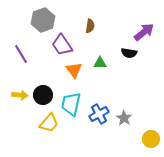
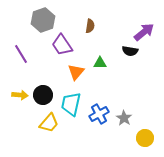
black semicircle: moved 1 px right, 2 px up
orange triangle: moved 2 px right, 2 px down; rotated 18 degrees clockwise
yellow circle: moved 6 px left, 1 px up
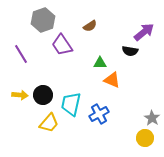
brown semicircle: rotated 48 degrees clockwise
orange triangle: moved 36 px right, 8 px down; rotated 48 degrees counterclockwise
gray star: moved 28 px right
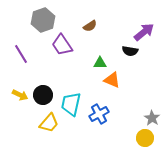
yellow arrow: rotated 21 degrees clockwise
